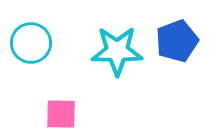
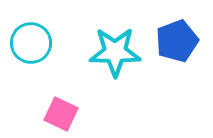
cyan star: moved 2 px left, 1 px down
pink square: rotated 24 degrees clockwise
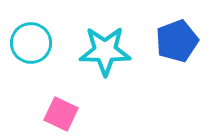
cyan star: moved 10 px left, 1 px up
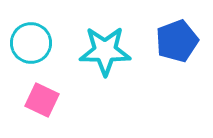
pink square: moved 19 px left, 14 px up
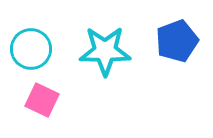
cyan circle: moved 6 px down
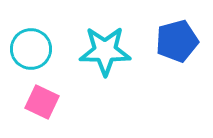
blue pentagon: rotated 6 degrees clockwise
pink square: moved 2 px down
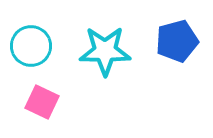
cyan circle: moved 3 px up
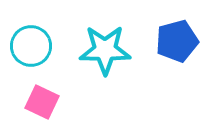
cyan star: moved 1 px up
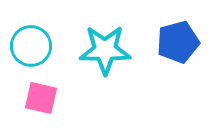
blue pentagon: moved 1 px right, 1 px down
pink square: moved 1 px left, 4 px up; rotated 12 degrees counterclockwise
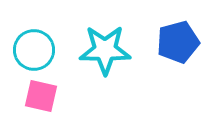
cyan circle: moved 3 px right, 4 px down
pink square: moved 2 px up
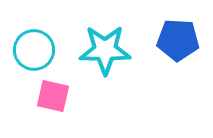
blue pentagon: moved 2 px up; rotated 18 degrees clockwise
pink square: moved 12 px right
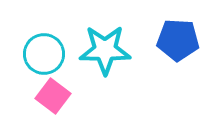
cyan circle: moved 10 px right, 4 px down
pink square: rotated 24 degrees clockwise
